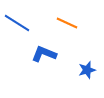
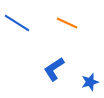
blue L-shape: moved 10 px right, 15 px down; rotated 55 degrees counterclockwise
blue star: moved 3 px right, 12 px down
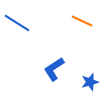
orange line: moved 15 px right, 2 px up
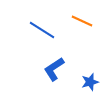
blue line: moved 25 px right, 7 px down
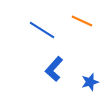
blue L-shape: rotated 15 degrees counterclockwise
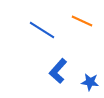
blue L-shape: moved 4 px right, 2 px down
blue star: rotated 24 degrees clockwise
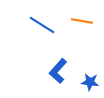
orange line: rotated 15 degrees counterclockwise
blue line: moved 5 px up
